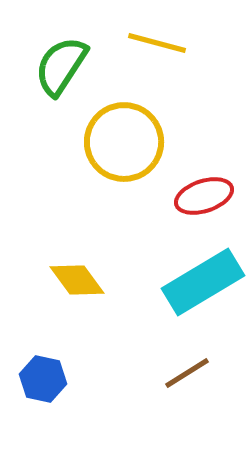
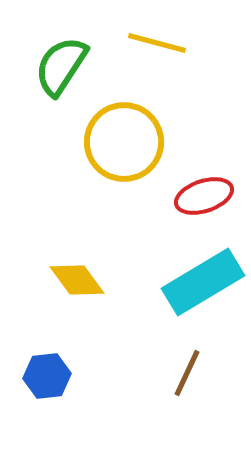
brown line: rotated 33 degrees counterclockwise
blue hexagon: moved 4 px right, 3 px up; rotated 18 degrees counterclockwise
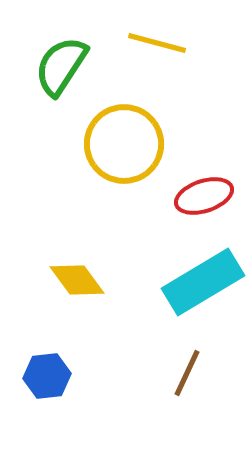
yellow circle: moved 2 px down
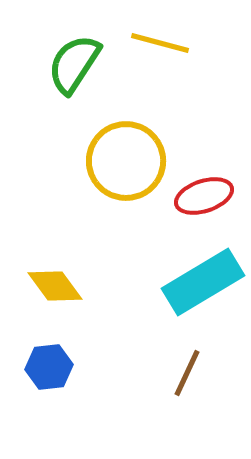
yellow line: moved 3 px right
green semicircle: moved 13 px right, 2 px up
yellow circle: moved 2 px right, 17 px down
yellow diamond: moved 22 px left, 6 px down
blue hexagon: moved 2 px right, 9 px up
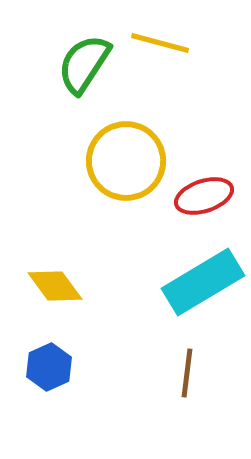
green semicircle: moved 10 px right
blue hexagon: rotated 18 degrees counterclockwise
brown line: rotated 18 degrees counterclockwise
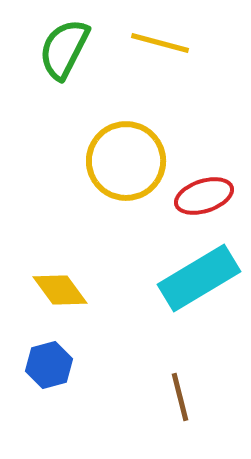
green semicircle: moved 20 px left, 15 px up; rotated 6 degrees counterclockwise
cyan rectangle: moved 4 px left, 4 px up
yellow diamond: moved 5 px right, 4 px down
blue hexagon: moved 2 px up; rotated 9 degrees clockwise
brown line: moved 7 px left, 24 px down; rotated 21 degrees counterclockwise
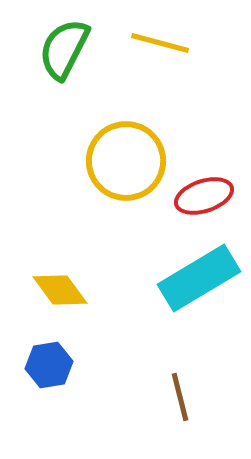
blue hexagon: rotated 6 degrees clockwise
